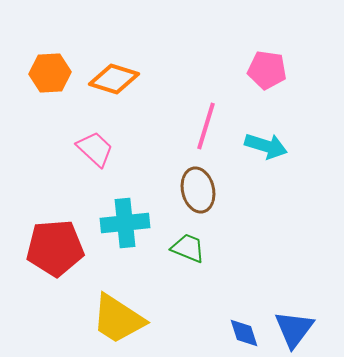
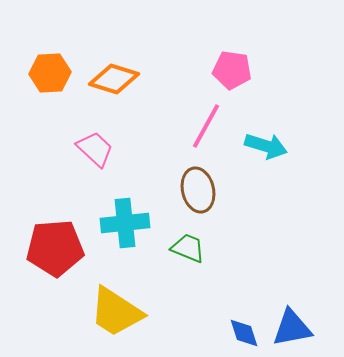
pink pentagon: moved 35 px left
pink line: rotated 12 degrees clockwise
yellow trapezoid: moved 2 px left, 7 px up
blue triangle: moved 2 px left, 1 px up; rotated 42 degrees clockwise
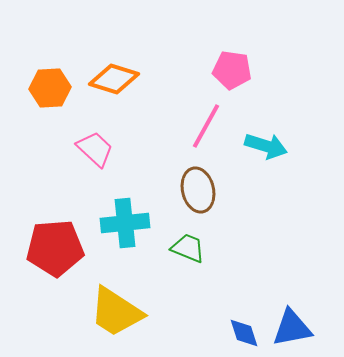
orange hexagon: moved 15 px down
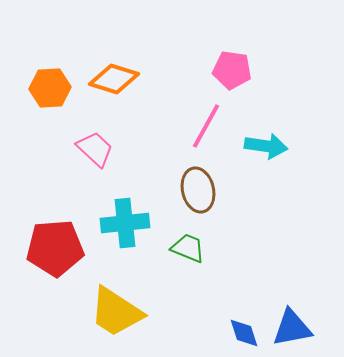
cyan arrow: rotated 9 degrees counterclockwise
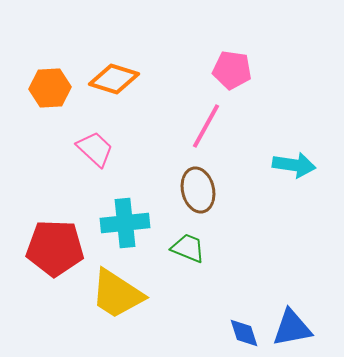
cyan arrow: moved 28 px right, 19 px down
red pentagon: rotated 6 degrees clockwise
yellow trapezoid: moved 1 px right, 18 px up
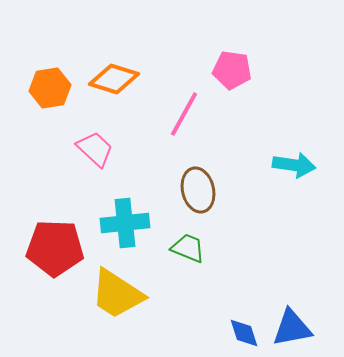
orange hexagon: rotated 6 degrees counterclockwise
pink line: moved 22 px left, 12 px up
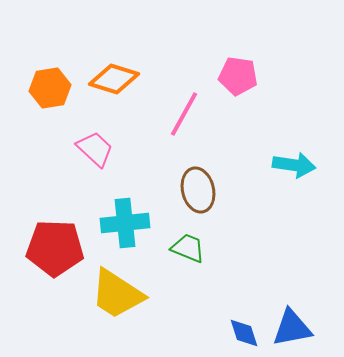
pink pentagon: moved 6 px right, 6 px down
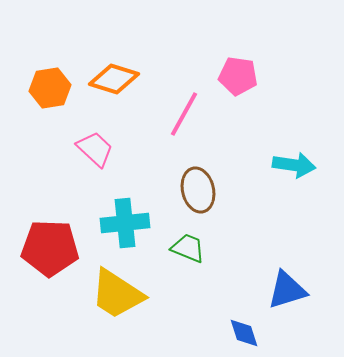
red pentagon: moved 5 px left
blue triangle: moved 5 px left, 38 px up; rotated 6 degrees counterclockwise
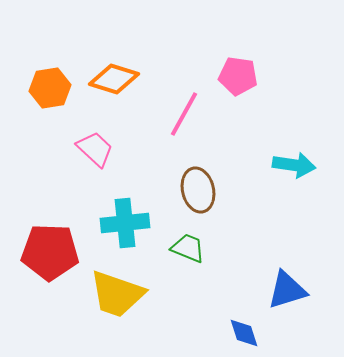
red pentagon: moved 4 px down
yellow trapezoid: rotated 14 degrees counterclockwise
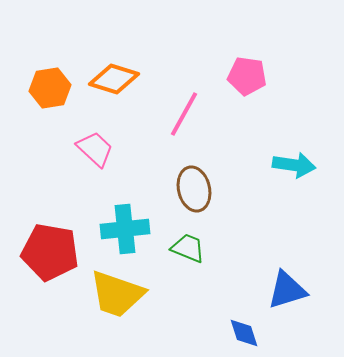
pink pentagon: moved 9 px right
brown ellipse: moved 4 px left, 1 px up
cyan cross: moved 6 px down
red pentagon: rotated 8 degrees clockwise
